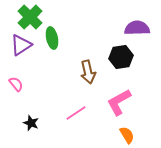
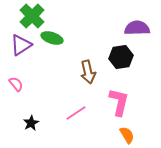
green cross: moved 2 px right, 1 px up
green ellipse: rotated 60 degrees counterclockwise
pink L-shape: rotated 132 degrees clockwise
black star: rotated 21 degrees clockwise
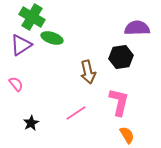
green cross: moved 1 px down; rotated 15 degrees counterclockwise
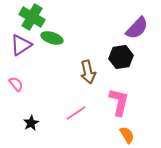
purple semicircle: rotated 135 degrees clockwise
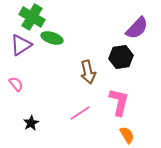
pink line: moved 4 px right
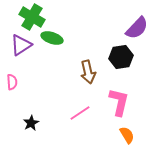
pink semicircle: moved 4 px left, 2 px up; rotated 35 degrees clockwise
